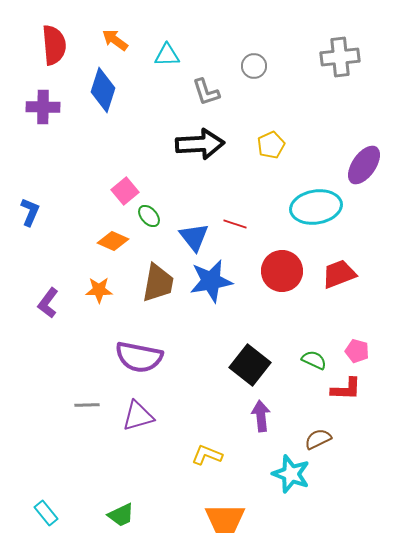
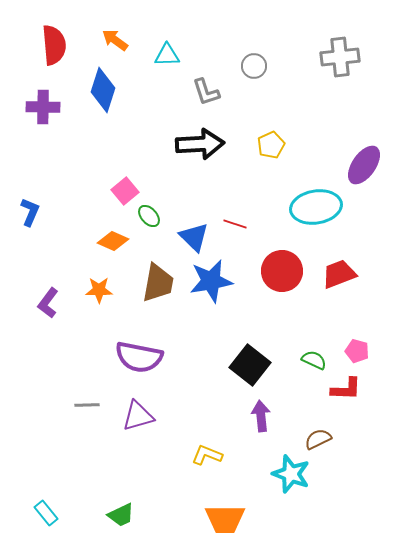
blue triangle: rotated 8 degrees counterclockwise
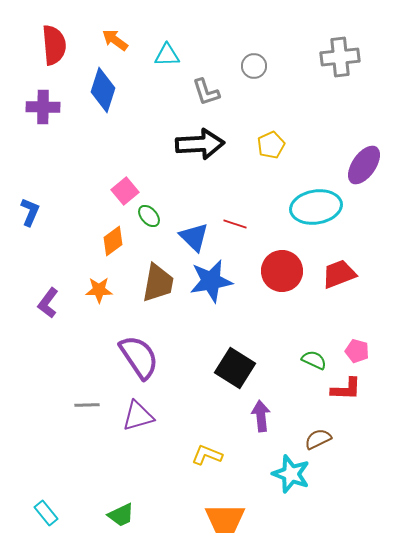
orange diamond: rotated 60 degrees counterclockwise
purple semicircle: rotated 135 degrees counterclockwise
black square: moved 15 px left, 3 px down; rotated 6 degrees counterclockwise
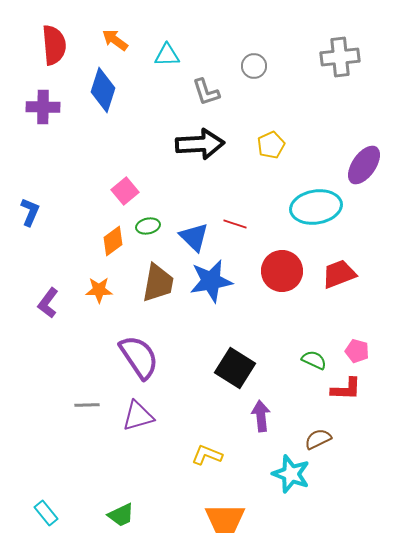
green ellipse: moved 1 px left, 10 px down; rotated 60 degrees counterclockwise
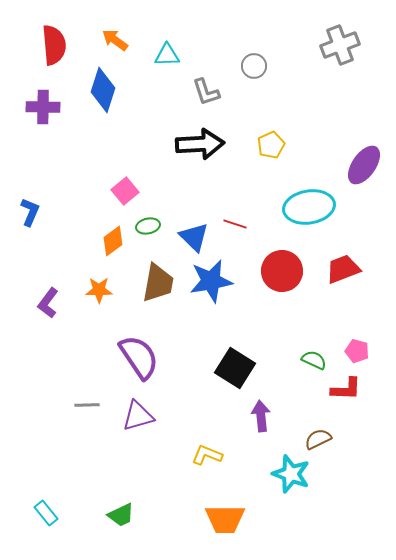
gray cross: moved 12 px up; rotated 15 degrees counterclockwise
cyan ellipse: moved 7 px left
red trapezoid: moved 4 px right, 5 px up
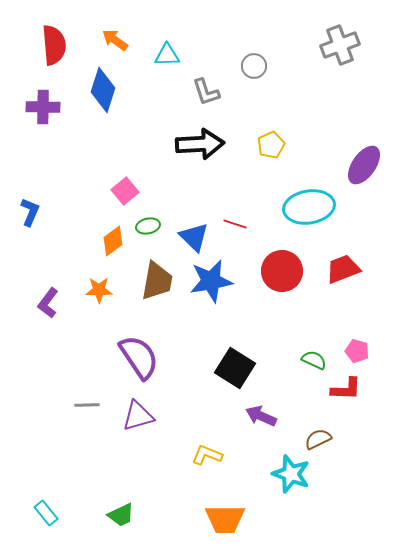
brown trapezoid: moved 1 px left, 2 px up
purple arrow: rotated 60 degrees counterclockwise
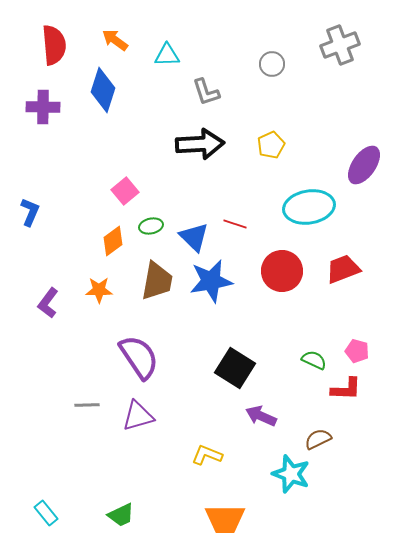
gray circle: moved 18 px right, 2 px up
green ellipse: moved 3 px right
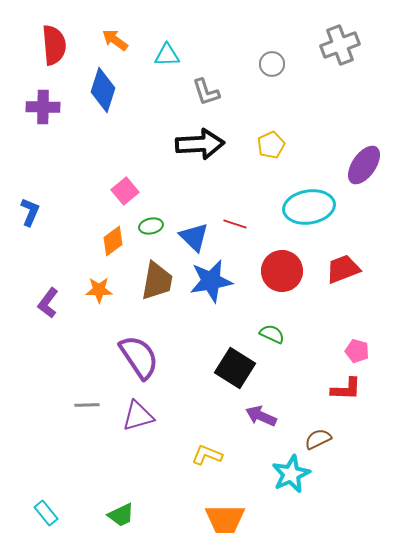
green semicircle: moved 42 px left, 26 px up
cyan star: rotated 27 degrees clockwise
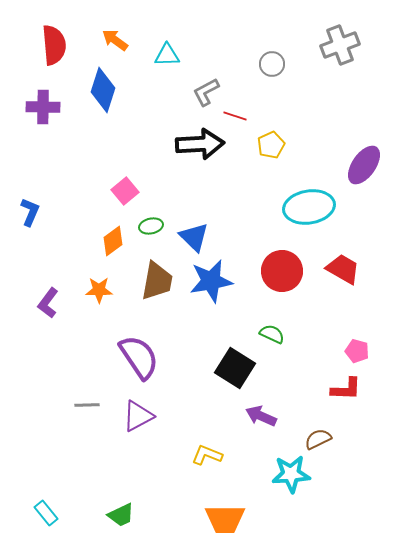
gray L-shape: rotated 80 degrees clockwise
red line: moved 108 px up
red trapezoid: rotated 51 degrees clockwise
purple triangle: rotated 12 degrees counterclockwise
cyan star: rotated 21 degrees clockwise
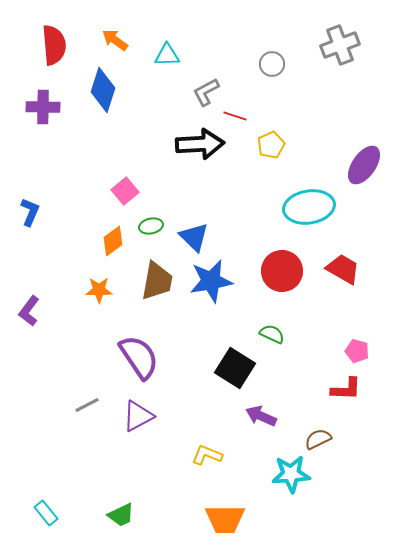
purple L-shape: moved 19 px left, 8 px down
gray line: rotated 25 degrees counterclockwise
